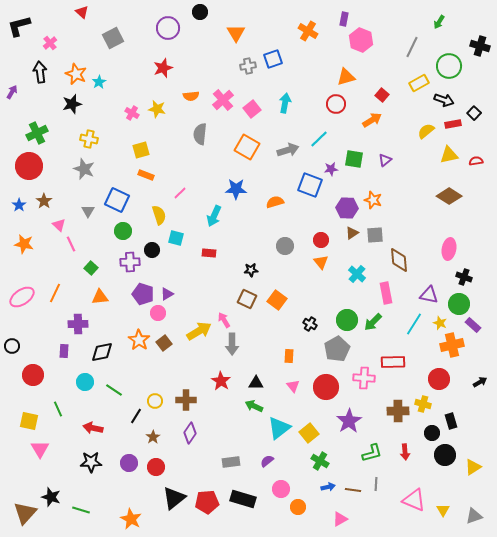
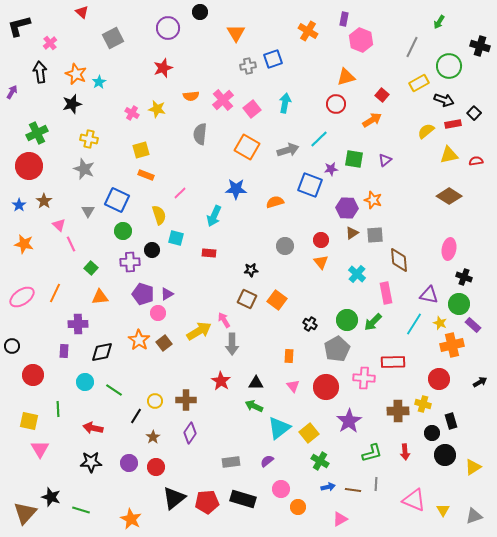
green line at (58, 409): rotated 21 degrees clockwise
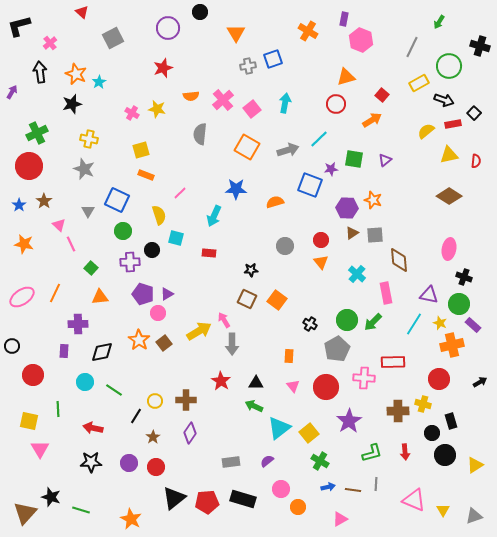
red semicircle at (476, 161): rotated 104 degrees clockwise
yellow triangle at (473, 467): moved 2 px right, 2 px up
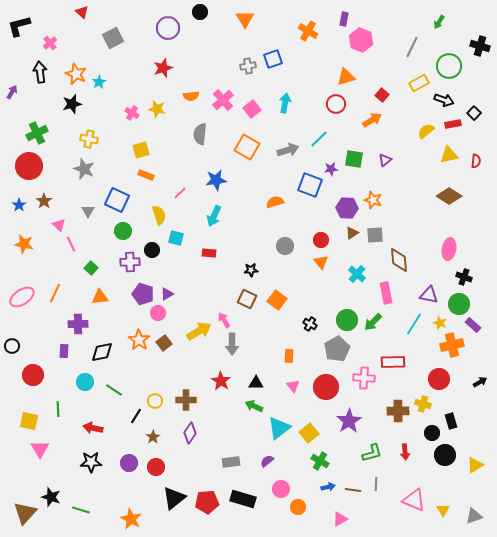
orange triangle at (236, 33): moved 9 px right, 14 px up
blue star at (236, 189): moved 20 px left, 9 px up; rotated 10 degrees counterclockwise
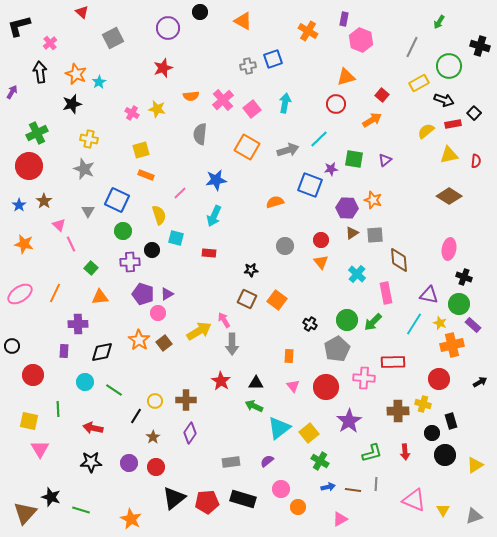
orange triangle at (245, 19): moved 2 px left, 2 px down; rotated 30 degrees counterclockwise
pink ellipse at (22, 297): moved 2 px left, 3 px up
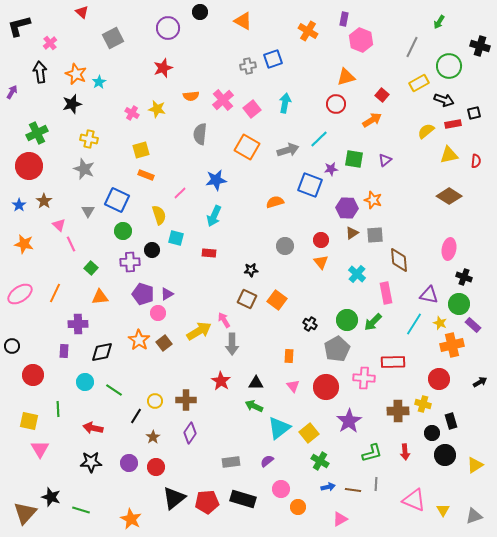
black square at (474, 113): rotated 32 degrees clockwise
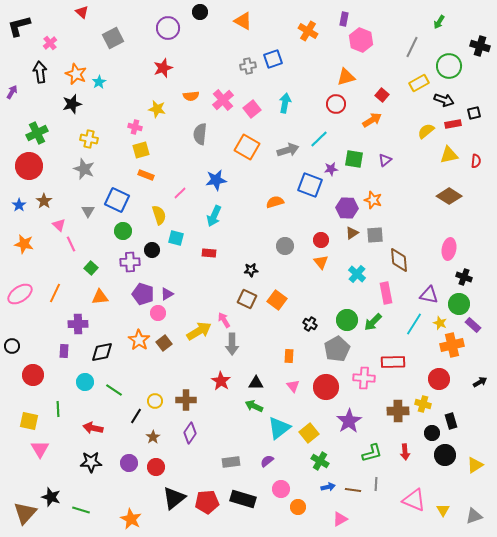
pink cross at (132, 113): moved 3 px right, 14 px down; rotated 16 degrees counterclockwise
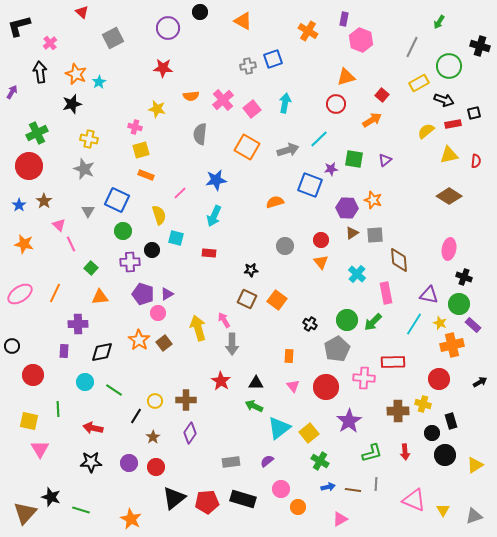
red star at (163, 68): rotated 24 degrees clockwise
yellow arrow at (199, 331): moved 1 px left, 3 px up; rotated 75 degrees counterclockwise
